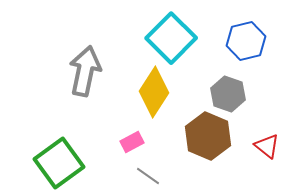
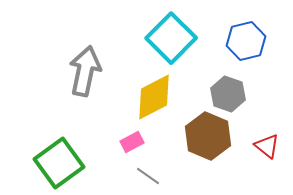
yellow diamond: moved 5 px down; rotated 30 degrees clockwise
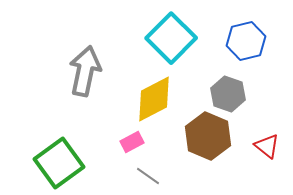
yellow diamond: moved 2 px down
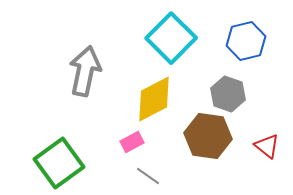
brown hexagon: rotated 15 degrees counterclockwise
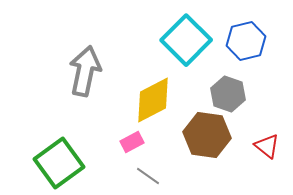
cyan square: moved 15 px right, 2 px down
yellow diamond: moved 1 px left, 1 px down
brown hexagon: moved 1 px left, 1 px up
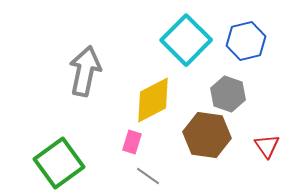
pink rectangle: rotated 45 degrees counterclockwise
red triangle: rotated 16 degrees clockwise
